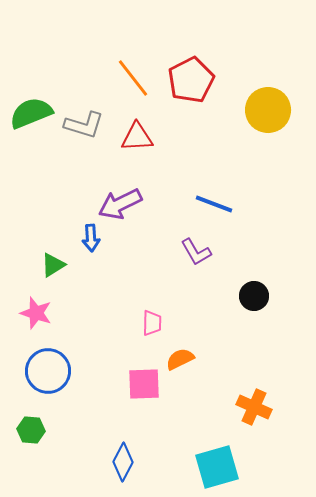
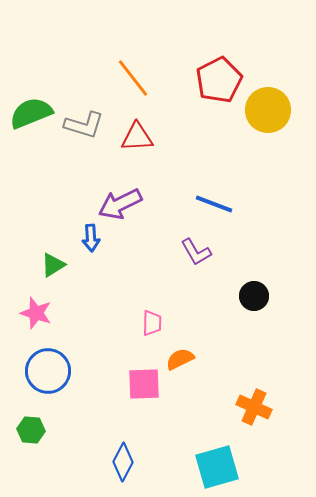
red pentagon: moved 28 px right
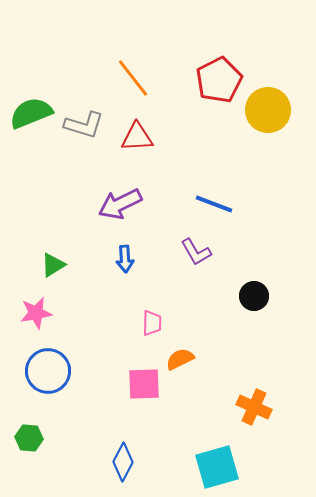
blue arrow: moved 34 px right, 21 px down
pink star: rotated 28 degrees counterclockwise
green hexagon: moved 2 px left, 8 px down
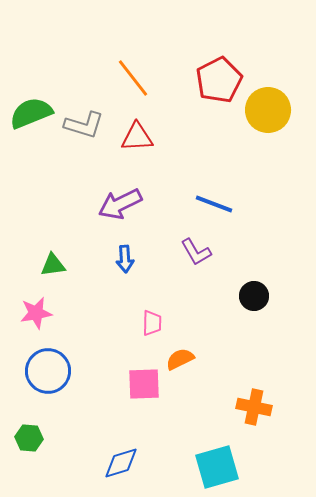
green triangle: rotated 24 degrees clockwise
orange cross: rotated 12 degrees counterclockwise
blue diamond: moved 2 px left, 1 px down; rotated 45 degrees clockwise
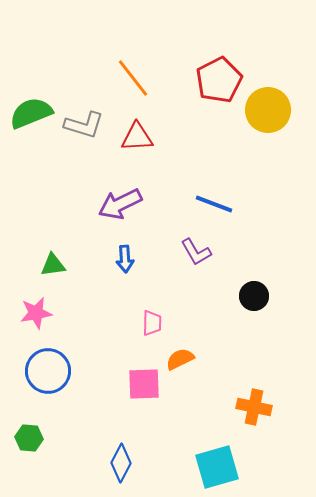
blue diamond: rotated 45 degrees counterclockwise
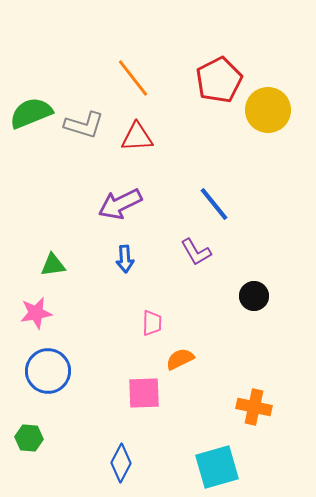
blue line: rotated 30 degrees clockwise
pink square: moved 9 px down
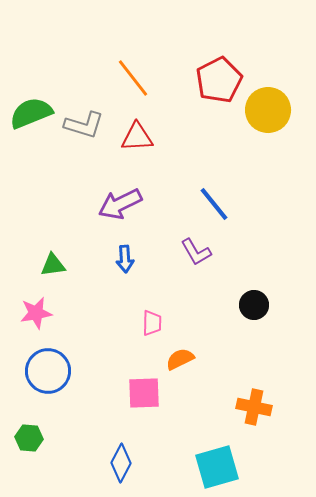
black circle: moved 9 px down
